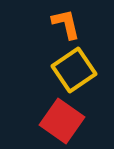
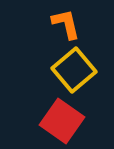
yellow square: rotated 6 degrees counterclockwise
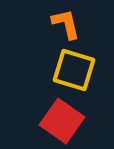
yellow square: rotated 33 degrees counterclockwise
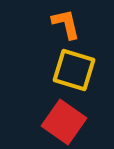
red square: moved 2 px right, 1 px down
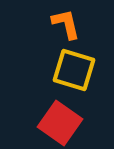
red square: moved 4 px left, 1 px down
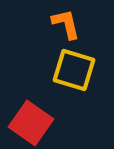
red square: moved 29 px left
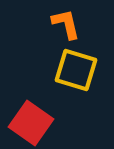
yellow square: moved 2 px right
